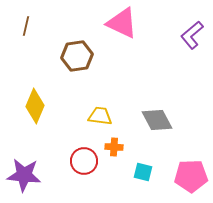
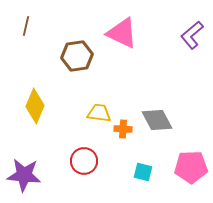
pink triangle: moved 10 px down
yellow trapezoid: moved 1 px left, 3 px up
orange cross: moved 9 px right, 18 px up
pink pentagon: moved 9 px up
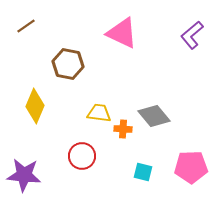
brown line: rotated 42 degrees clockwise
brown hexagon: moved 9 px left, 8 px down; rotated 20 degrees clockwise
gray diamond: moved 3 px left, 4 px up; rotated 12 degrees counterclockwise
red circle: moved 2 px left, 5 px up
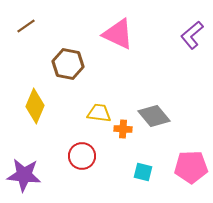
pink triangle: moved 4 px left, 1 px down
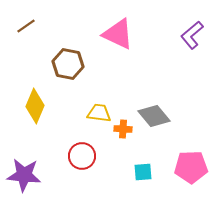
cyan square: rotated 18 degrees counterclockwise
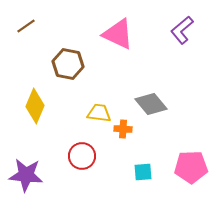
purple L-shape: moved 10 px left, 5 px up
gray diamond: moved 3 px left, 12 px up
purple star: moved 2 px right
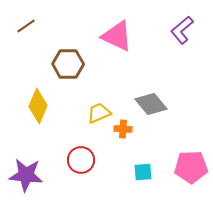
pink triangle: moved 1 px left, 2 px down
brown hexagon: rotated 12 degrees counterclockwise
yellow diamond: moved 3 px right
yellow trapezoid: rotated 30 degrees counterclockwise
red circle: moved 1 px left, 4 px down
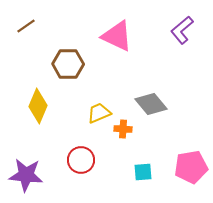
pink pentagon: rotated 8 degrees counterclockwise
